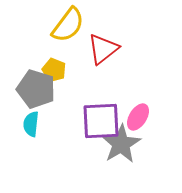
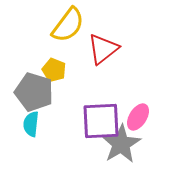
gray pentagon: moved 2 px left, 3 px down
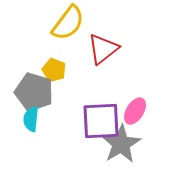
yellow semicircle: moved 2 px up
pink ellipse: moved 3 px left, 6 px up
cyan semicircle: moved 5 px up
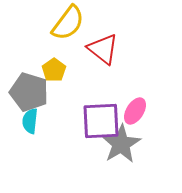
red triangle: rotated 44 degrees counterclockwise
yellow pentagon: rotated 15 degrees clockwise
gray pentagon: moved 5 px left
cyan semicircle: moved 1 px left, 2 px down
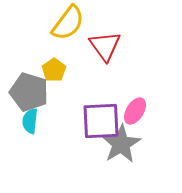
red triangle: moved 2 px right, 3 px up; rotated 16 degrees clockwise
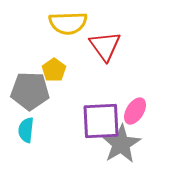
yellow semicircle: rotated 51 degrees clockwise
gray pentagon: moved 1 px right, 1 px up; rotated 15 degrees counterclockwise
cyan semicircle: moved 4 px left, 9 px down
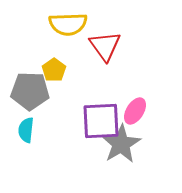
yellow semicircle: moved 1 px down
